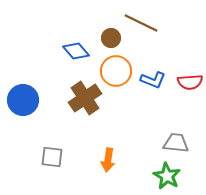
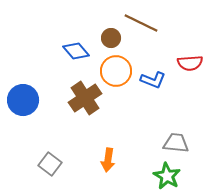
red semicircle: moved 19 px up
gray square: moved 2 px left, 7 px down; rotated 30 degrees clockwise
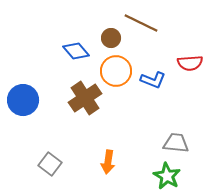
orange arrow: moved 2 px down
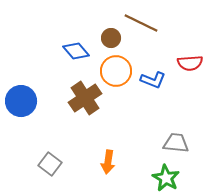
blue circle: moved 2 px left, 1 px down
green star: moved 1 px left, 2 px down
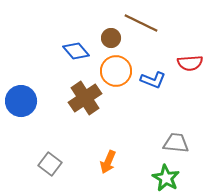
orange arrow: rotated 15 degrees clockwise
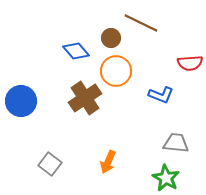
blue L-shape: moved 8 px right, 15 px down
